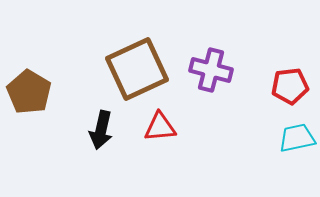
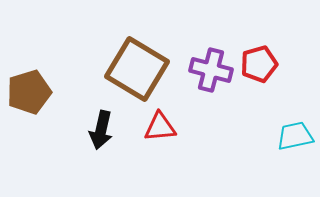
brown square: rotated 34 degrees counterclockwise
red pentagon: moved 31 px left, 22 px up; rotated 9 degrees counterclockwise
brown pentagon: rotated 24 degrees clockwise
cyan trapezoid: moved 2 px left, 2 px up
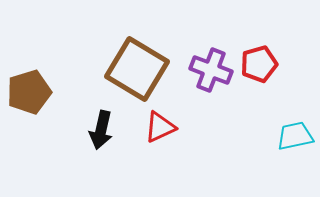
purple cross: rotated 6 degrees clockwise
red triangle: rotated 20 degrees counterclockwise
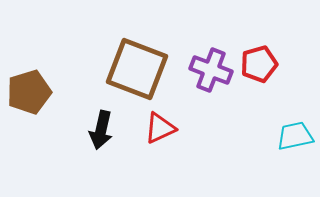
brown square: rotated 10 degrees counterclockwise
red triangle: moved 1 px down
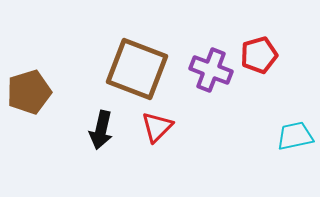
red pentagon: moved 9 px up
red triangle: moved 3 px left, 1 px up; rotated 20 degrees counterclockwise
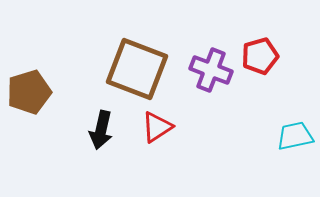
red pentagon: moved 1 px right, 1 px down
red triangle: rotated 12 degrees clockwise
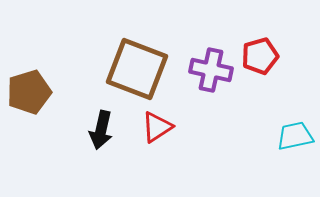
purple cross: rotated 9 degrees counterclockwise
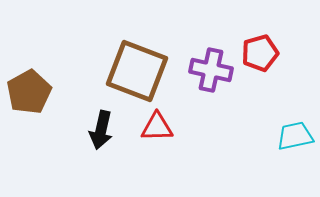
red pentagon: moved 3 px up
brown square: moved 2 px down
brown pentagon: rotated 12 degrees counterclockwise
red triangle: rotated 32 degrees clockwise
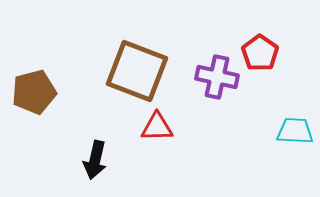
red pentagon: rotated 21 degrees counterclockwise
purple cross: moved 6 px right, 7 px down
brown pentagon: moved 5 px right; rotated 15 degrees clockwise
black arrow: moved 6 px left, 30 px down
cyan trapezoid: moved 5 px up; rotated 15 degrees clockwise
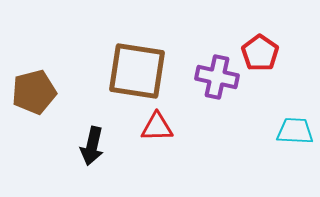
brown square: rotated 12 degrees counterclockwise
black arrow: moved 3 px left, 14 px up
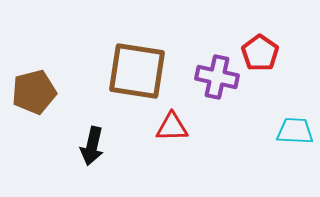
red triangle: moved 15 px right
